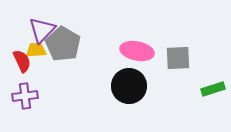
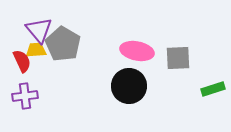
purple triangle: moved 3 px left; rotated 24 degrees counterclockwise
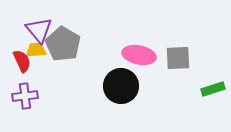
pink ellipse: moved 2 px right, 4 px down
black circle: moved 8 px left
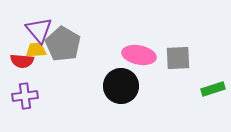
red semicircle: rotated 120 degrees clockwise
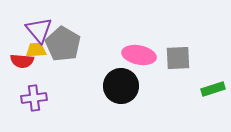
purple cross: moved 9 px right, 2 px down
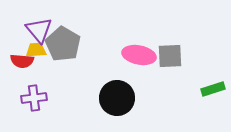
gray square: moved 8 px left, 2 px up
black circle: moved 4 px left, 12 px down
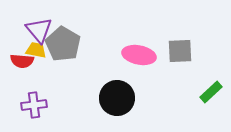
yellow trapezoid: rotated 15 degrees clockwise
gray square: moved 10 px right, 5 px up
green rectangle: moved 2 px left, 3 px down; rotated 25 degrees counterclockwise
purple cross: moved 7 px down
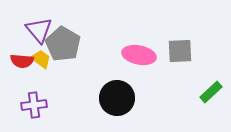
yellow trapezoid: moved 5 px right, 9 px down; rotated 25 degrees clockwise
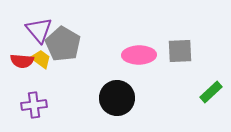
pink ellipse: rotated 12 degrees counterclockwise
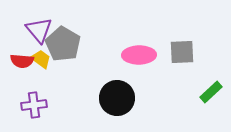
gray square: moved 2 px right, 1 px down
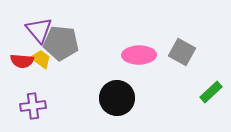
gray pentagon: moved 2 px left, 1 px up; rotated 24 degrees counterclockwise
gray square: rotated 32 degrees clockwise
purple cross: moved 1 px left, 1 px down
